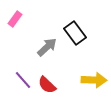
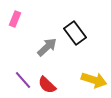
pink rectangle: rotated 14 degrees counterclockwise
yellow arrow: rotated 15 degrees clockwise
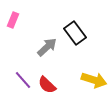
pink rectangle: moved 2 px left, 1 px down
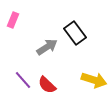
gray arrow: rotated 10 degrees clockwise
